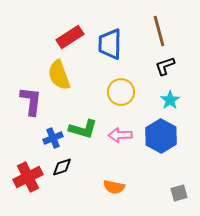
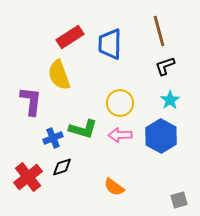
yellow circle: moved 1 px left, 11 px down
red cross: rotated 12 degrees counterclockwise
orange semicircle: rotated 25 degrees clockwise
gray square: moved 7 px down
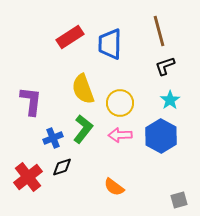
yellow semicircle: moved 24 px right, 14 px down
green L-shape: rotated 68 degrees counterclockwise
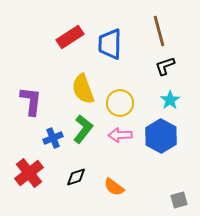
black diamond: moved 14 px right, 10 px down
red cross: moved 1 px right, 4 px up
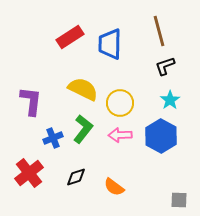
yellow semicircle: rotated 136 degrees clockwise
gray square: rotated 18 degrees clockwise
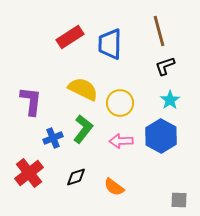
pink arrow: moved 1 px right, 6 px down
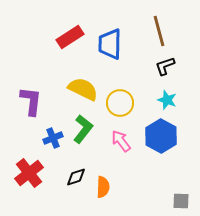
cyan star: moved 3 px left; rotated 18 degrees counterclockwise
pink arrow: rotated 55 degrees clockwise
orange semicircle: moved 11 px left; rotated 125 degrees counterclockwise
gray square: moved 2 px right, 1 px down
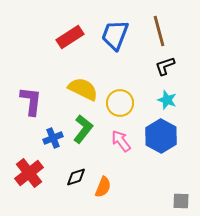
blue trapezoid: moved 5 px right, 9 px up; rotated 20 degrees clockwise
orange semicircle: rotated 20 degrees clockwise
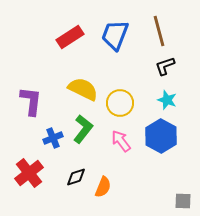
gray square: moved 2 px right
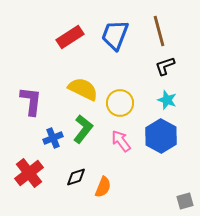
gray square: moved 2 px right; rotated 18 degrees counterclockwise
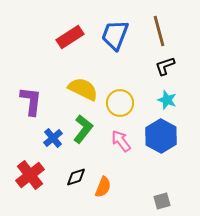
blue cross: rotated 18 degrees counterclockwise
red cross: moved 1 px right, 2 px down
gray square: moved 23 px left
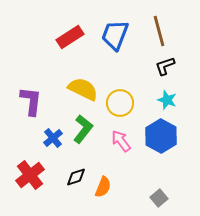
gray square: moved 3 px left, 3 px up; rotated 24 degrees counterclockwise
